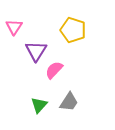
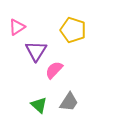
pink triangle: moved 3 px right; rotated 24 degrees clockwise
green triangle: rotated 30 degrees counterclockwise
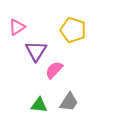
green triangle: rotated 36 degrees counterclockwise
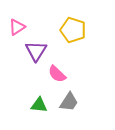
pink semicircle: moved 3 px right, 4 px down; rotated 90 degrees counterclockwise
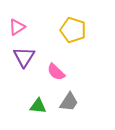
purple triangle: moved 12 px left, 6 px down
pink semicircle: moved 1 px left, 2 px up
green triangle: moved 1 px left, 1 px down
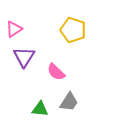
pink triangle: moved 3 px left, 2 px down
green triangle: moved 2 px right, 3 px down
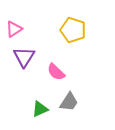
green triangle: rotated 30 degrees counterclockwise
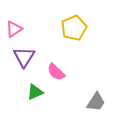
yellow pentagon: moved 1 px right, 2 px up; rotated 30 degrees clockwise
gray trapezoid: moved 27 px right
green triangle: moved 5 px left, 17 px up
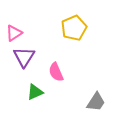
pink triangle: moved 4 px down
pink semicircle: rotated 24 degrees clockwise
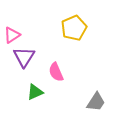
pink triangle: moved 2 px left, 2 px down
